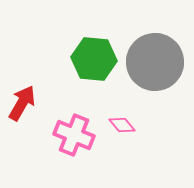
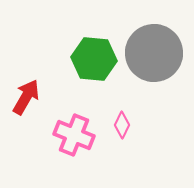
gray circle: moved 1 px left, 9 px up
red arrow: moved 4 px right, 6 px up
pink diamond: rotated 64 degrees clockwise
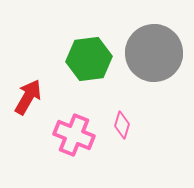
green hexagon: moved 5 px left; rotated 12 degrees counterclockwise
red arrow: moved 2 px right
pink diamond: rotated 8 degrees counterclockwise
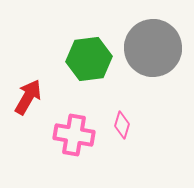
gray circle: moved 1 px left, 5 px up
pink cross: rotated 12 degrees counterclockwise
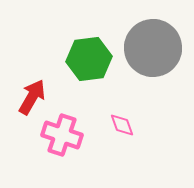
red arrow: moved 4 px right
pink diamond: rotated 36 degrees counterclockwise
pink cross: moved 12 px left; rotated 9 degrees clockwise
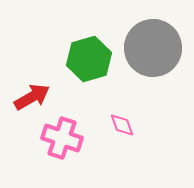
green hexagon: rotated 9 degrees counterclockwise
red arrow: rotated 30 degrees clockwise
pink cross: moved 3 px down
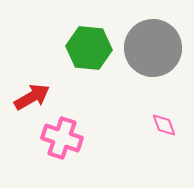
green hexagon: moved 11 px up; rotated 21 degrees clockwise
pink diamond: moved 42 px right
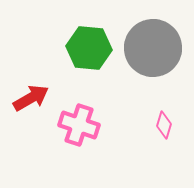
red arrow: moved 1 px left, 1 px down
pink diamond: rotated 36 degrees clockwise
pink cross: moved 17 px right, 13 px up
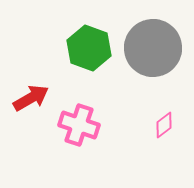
green hexagon: rotated 15 degrees clockwise
pink diamond: rotated 36 degrees clockwise
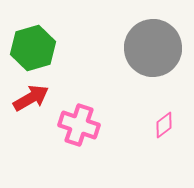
green hexagon: moved 56 px left; rotated 24 degrees clockwise
